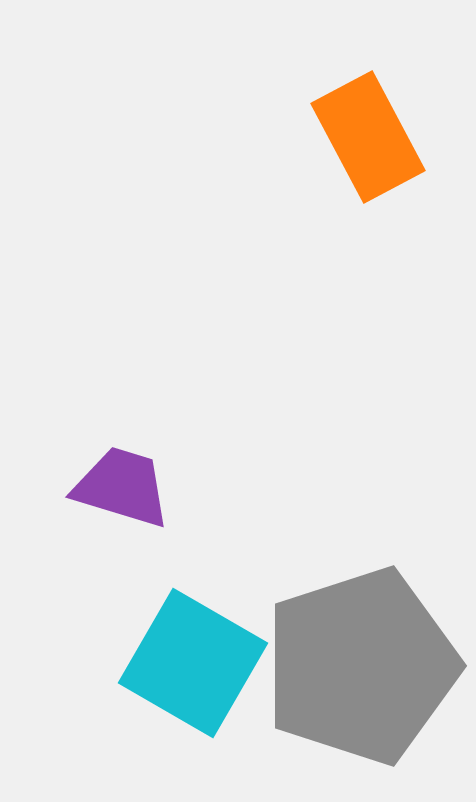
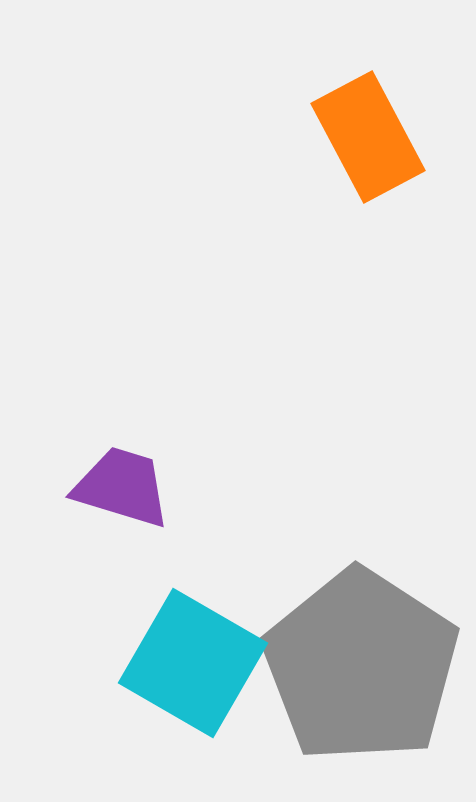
gray pentagon: rotated 21 degrees counterclockwise
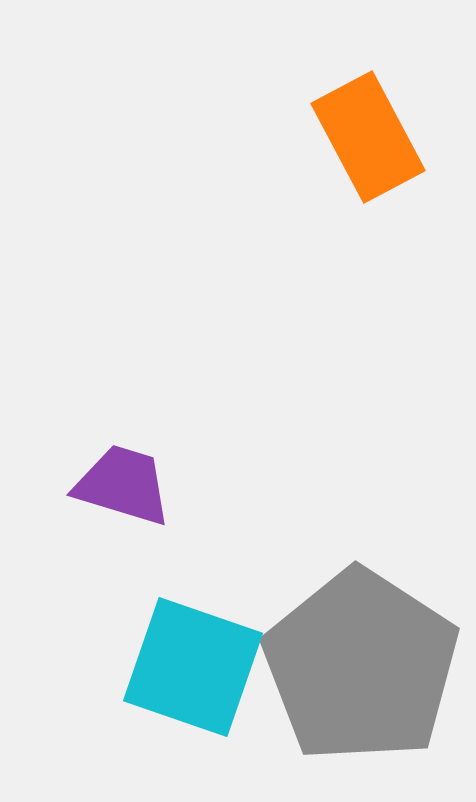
purple trapezoid: moved 1 px right, 2 px up
cyan square: moved 4 px down; rotated 11 degrees counterclockwise
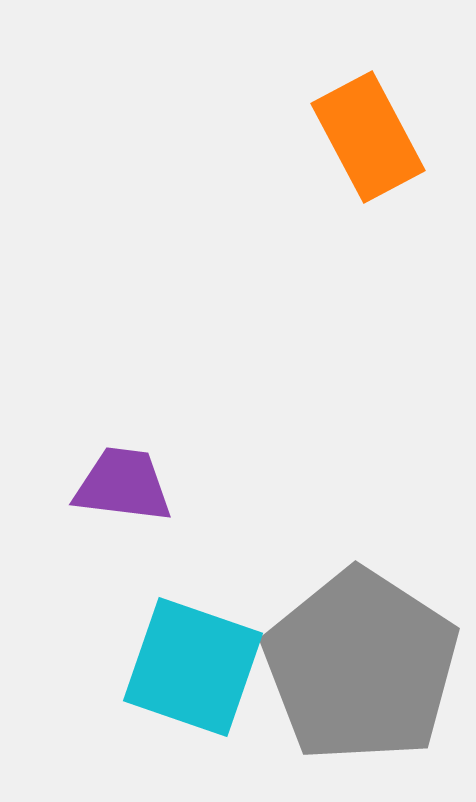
purple trapezoid: rotated 10 degrees counterclockwise
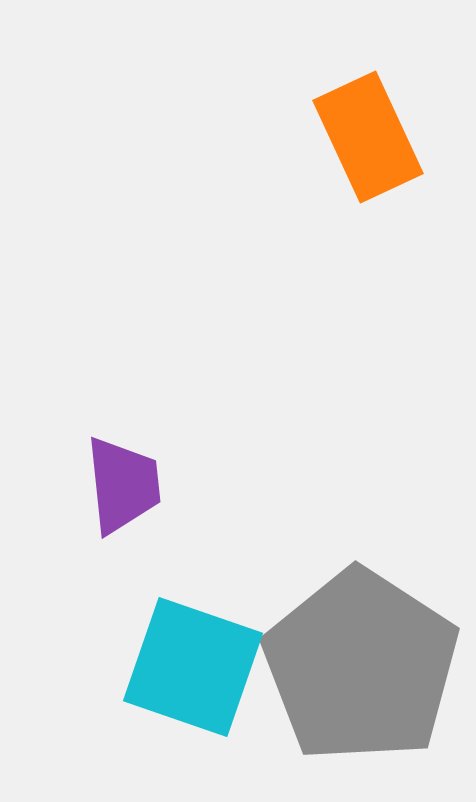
orange rectangle: rotated 3 degrees clockwise
purple trapezoid: rotated 77 degrees clockwise
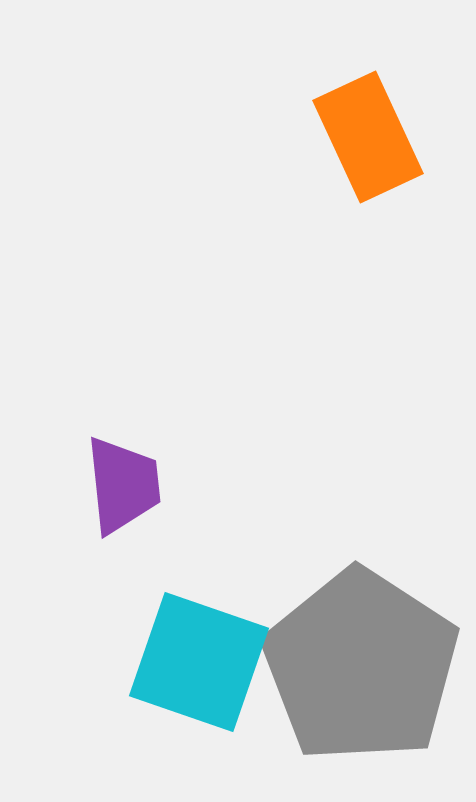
cyan square: moved 6 px right, 5 px up
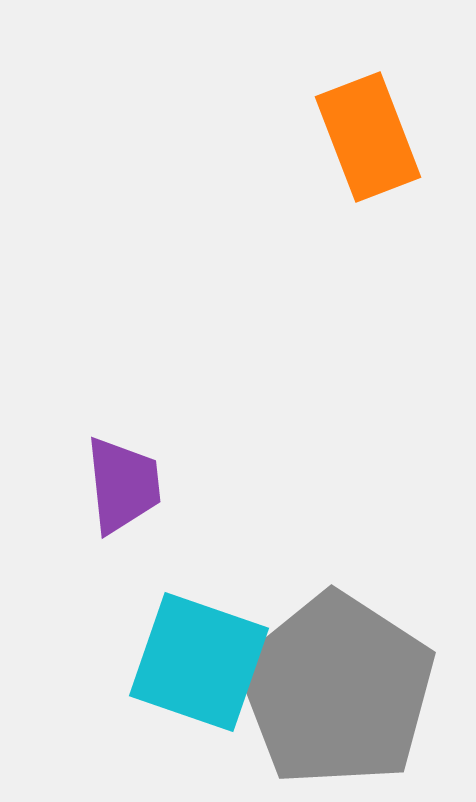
orange rectangle: rotated 4 degrees clockwise
gray pentagon: moved 24 px left, 24 px down
